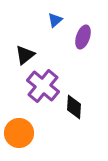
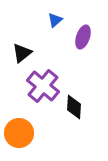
black triangle: moved 3 px left, 2 px up
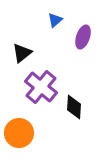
purple cross: moved 2 px left, 1 px down
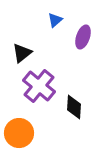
purple cross: moved 2 px left, 1 px up
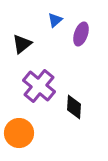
purple ellipse: moved 2 px left, 3 px up
black triangle: moved 9 px up
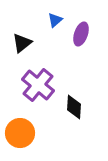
black triangle: moved 1 px up
purple cross: moved 1 px left, 1 px up
orange circle: moved 1 px right
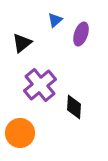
purple cross: moved 2 px right; rotated 12 degrees clockwise
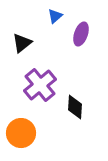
blue triangle: moved 4 px up
black diamond: moved 1 px right
orange circle: moved 1 px right
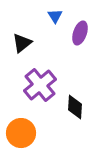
blue triangle: rotated 21 degrees counterclockwise
purple ellipse: moved 1 px left, 1 px up
